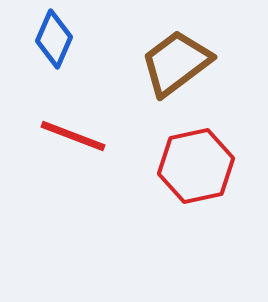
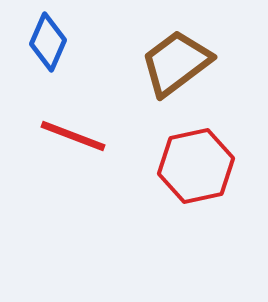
blue diamond: moved 6 px left, 3 px down
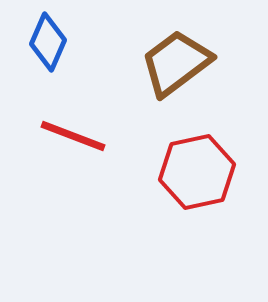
red hexagon: moved 1 px right, 6 px down
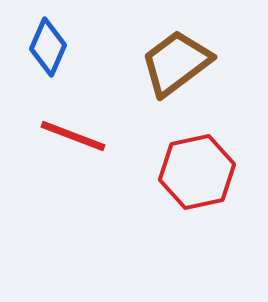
blue diamond: moved 5 px down
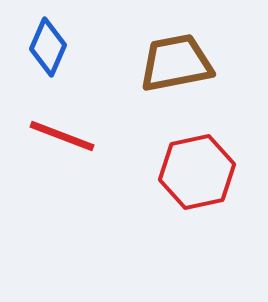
brown trapezoid: rotated 26 degrees clockwise
red line: moved 11 px left
